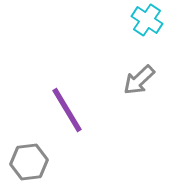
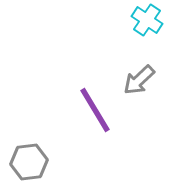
purple line: moved 28 px right
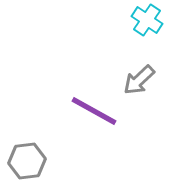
purple line: moved 1 px left, 1 px down; rotated 30 degrees counterclockwise
gray hexagon: moved 2 px left, 1 px up
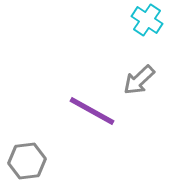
purple line: moved 2 px left
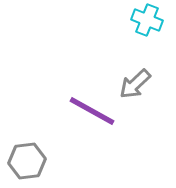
cyan cross: rotated 12 degrees counterclockwise
gray arrow: moved 4 px left, 4 px down
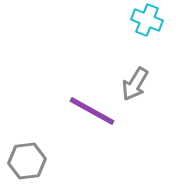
gray arrow: rotated 16 degrees counterclockwise
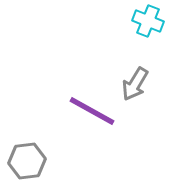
cyan cross: moved 1 px right, 1 px down
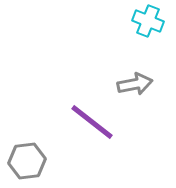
gray arrow: rotated 132 degrees counterclockwise
purple line: moved 11 px down; rotated 9 degrees clockwise
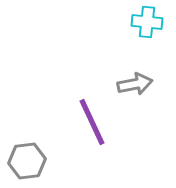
cyan cross: moved 1 px left, 1 px down; rotated 16 degrees counterclockwise
purple line: rotated 27 degrees clockwise
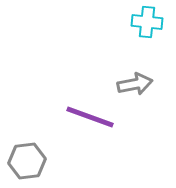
purple line: moved 2 px left, 5 px up; rotated 45 degrees counterclockwise
